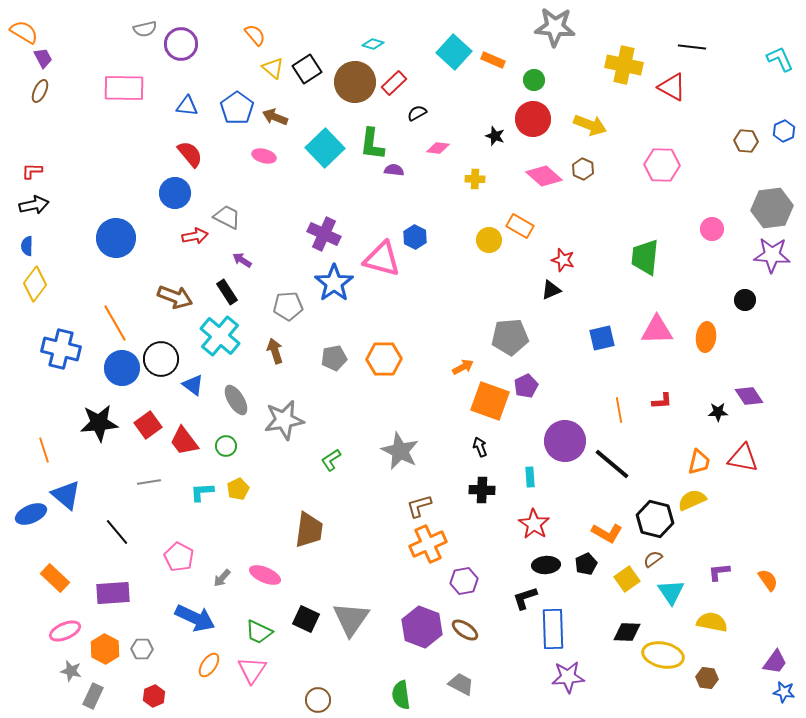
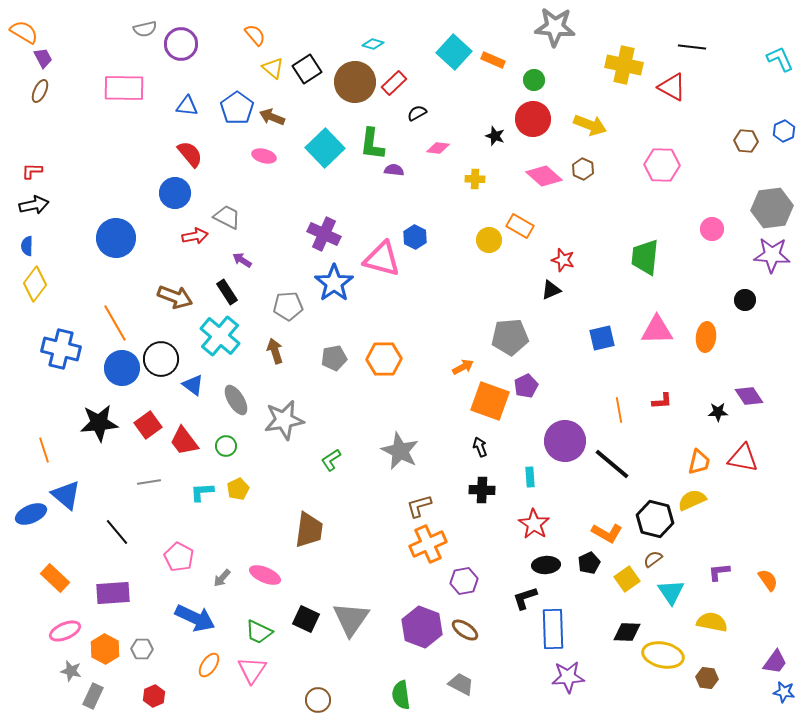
brown arrow at (275, 117): moved 3 px left
black pentagon at (586, 564): moved 3 px right, 1 px up
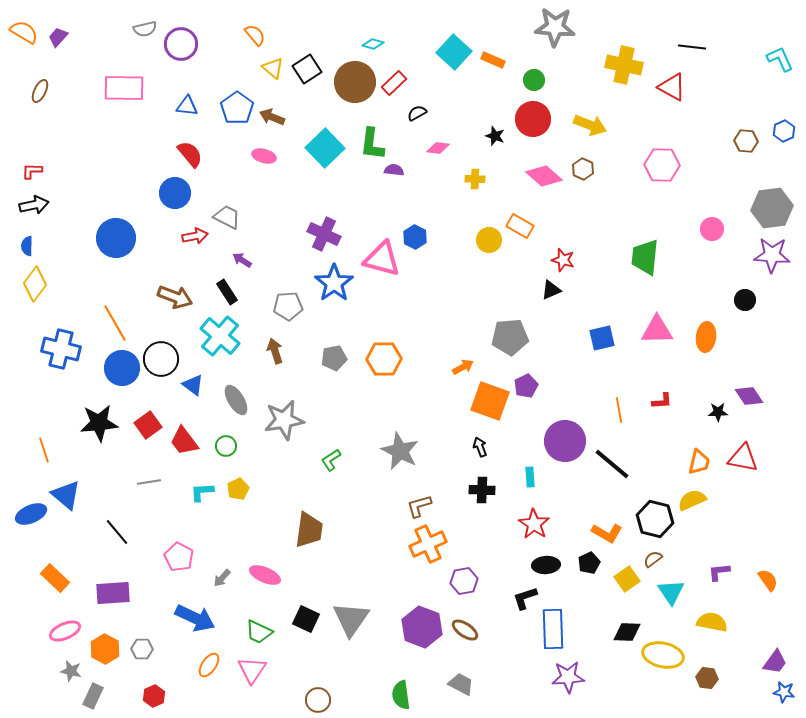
purple trapezoid at (43, 58): moved 15 px right, 21 px up; rotated 110 degrees counterclockwise
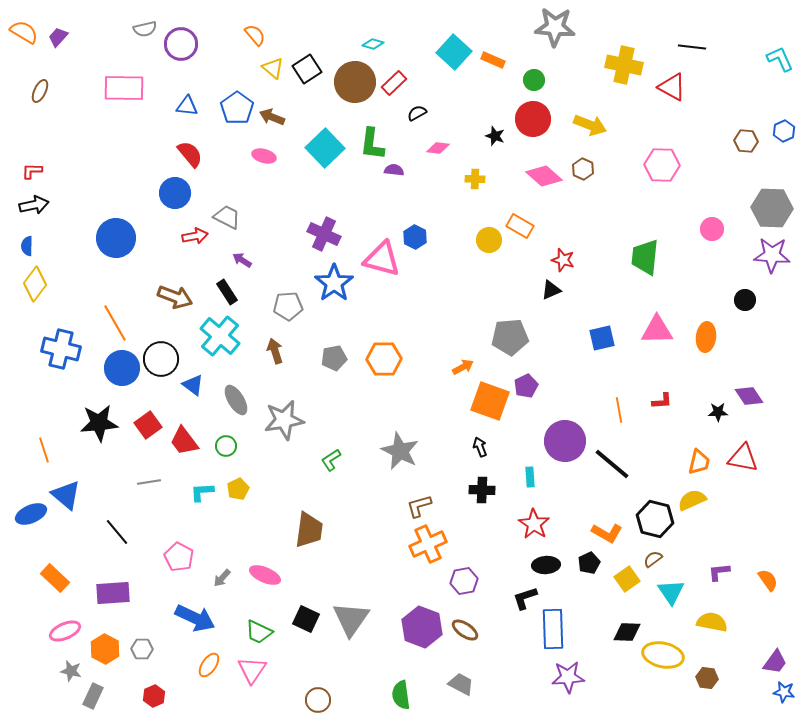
gray hexagon at (772, 208): rotated 9 degrees clockwise
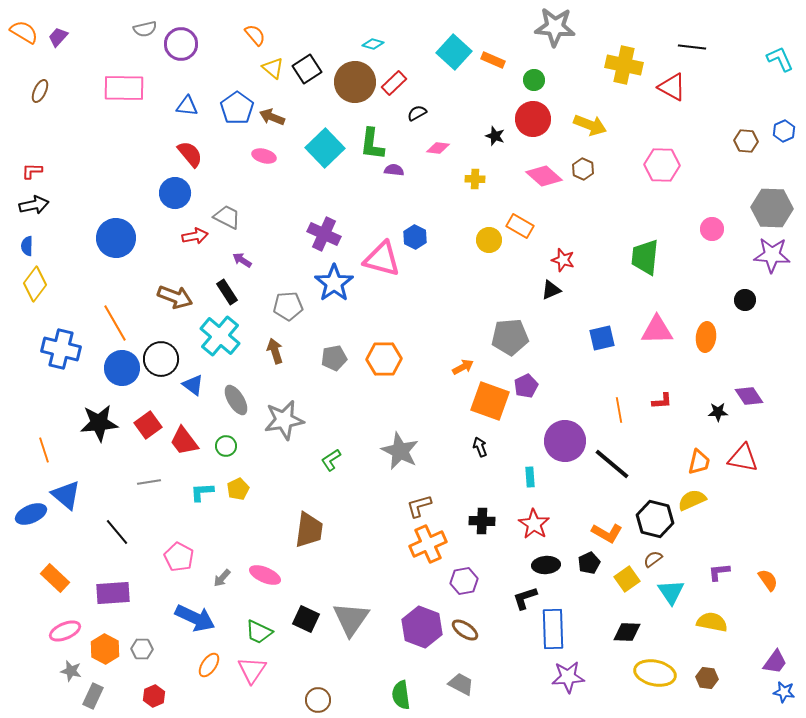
black cross at (482, 490): moved 31 px down
yellow ellipse at (663, 655): moved 8 px left, 18 px down
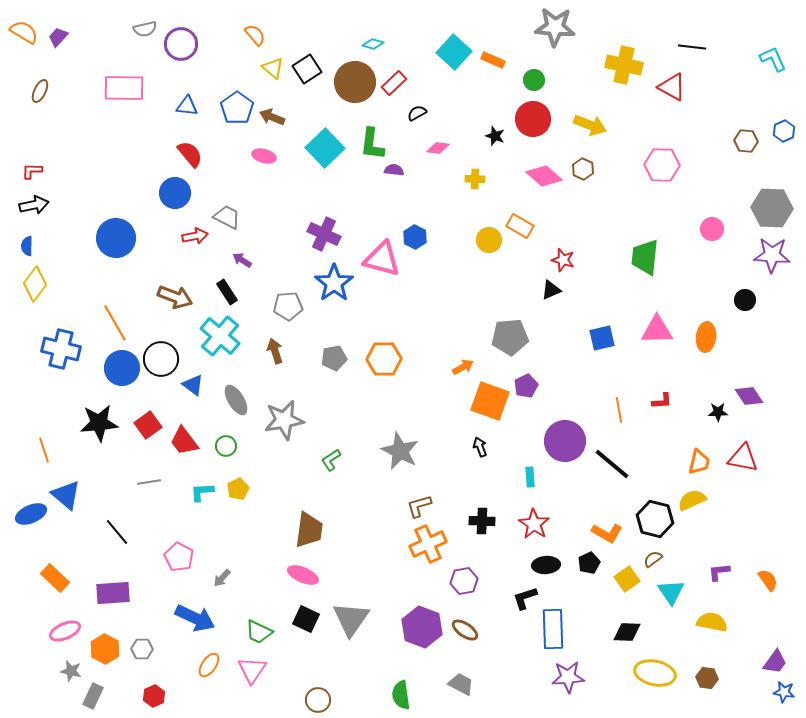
cyan L-shape at (780, 59): moved 7 px left
pink ellipse at (265, 575): moved 38 px right
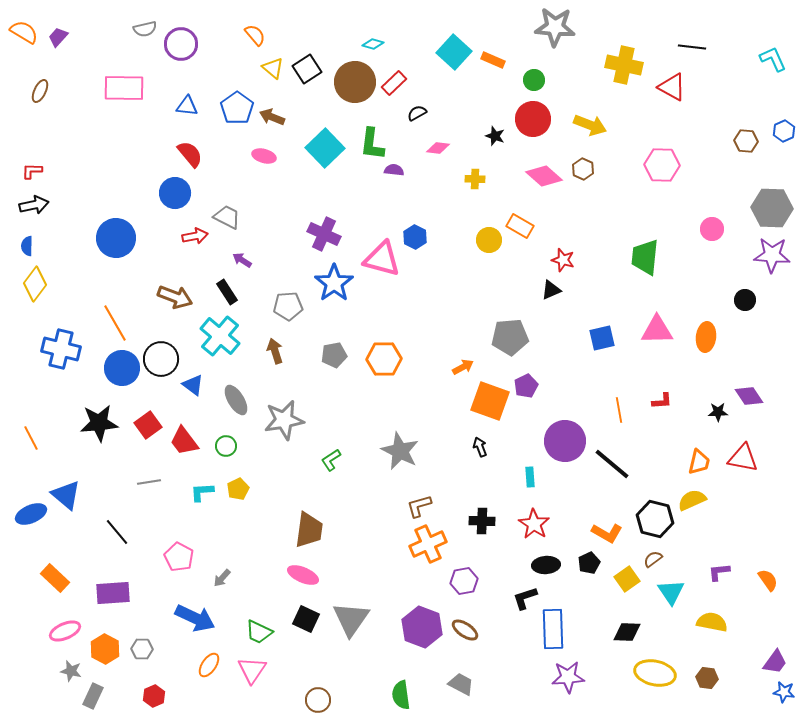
gray pentagon at (334, 358): moved 3 px up
orange line at (44, 450): moved 13 px left, 12 px up; rotated 10 degrees counterclockwise
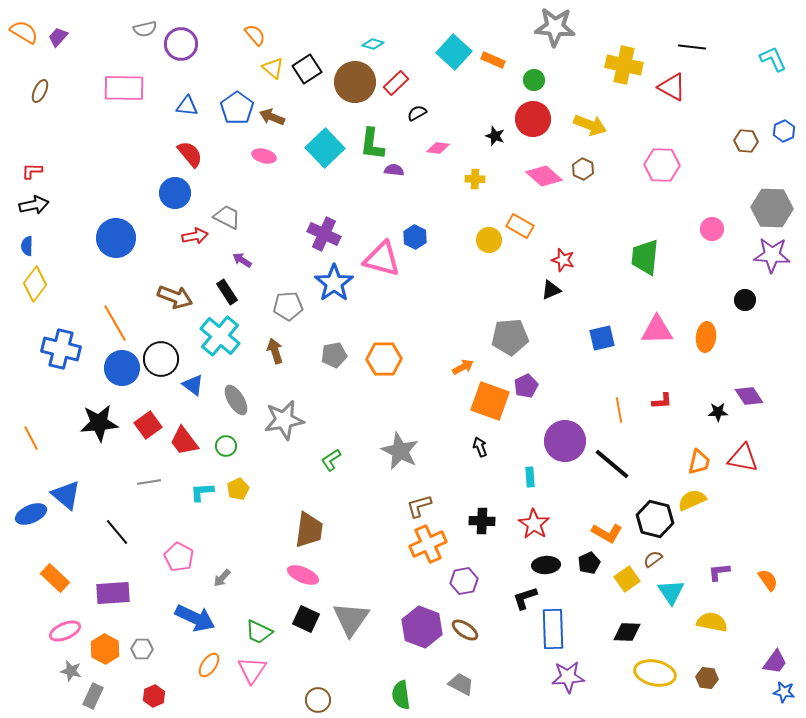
red rectangle at (394, 83): moved 2 px right
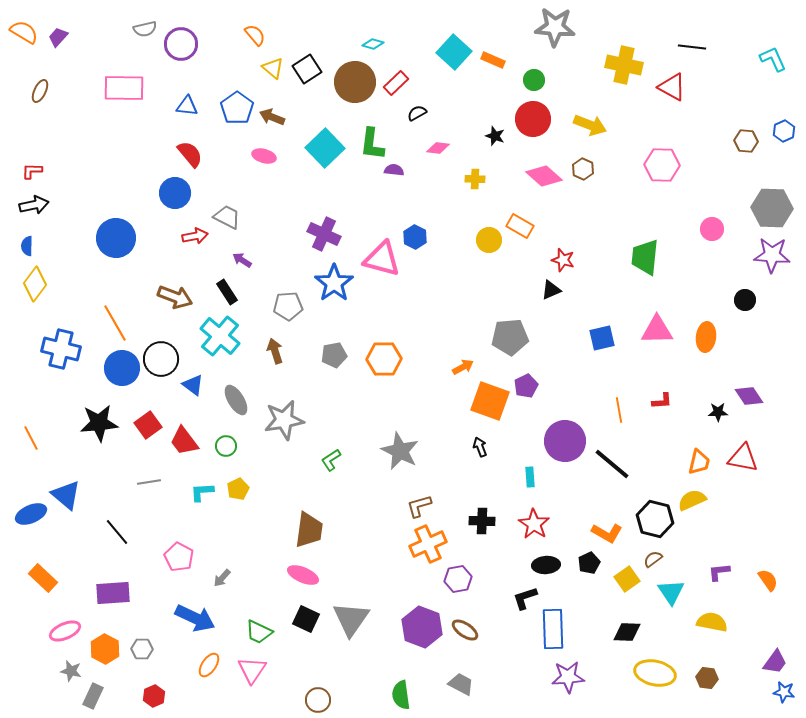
orange rectangle at (55, 578): moved 12 px left
purple hexagon at (464, 581): moved 6 px left, 2 px up
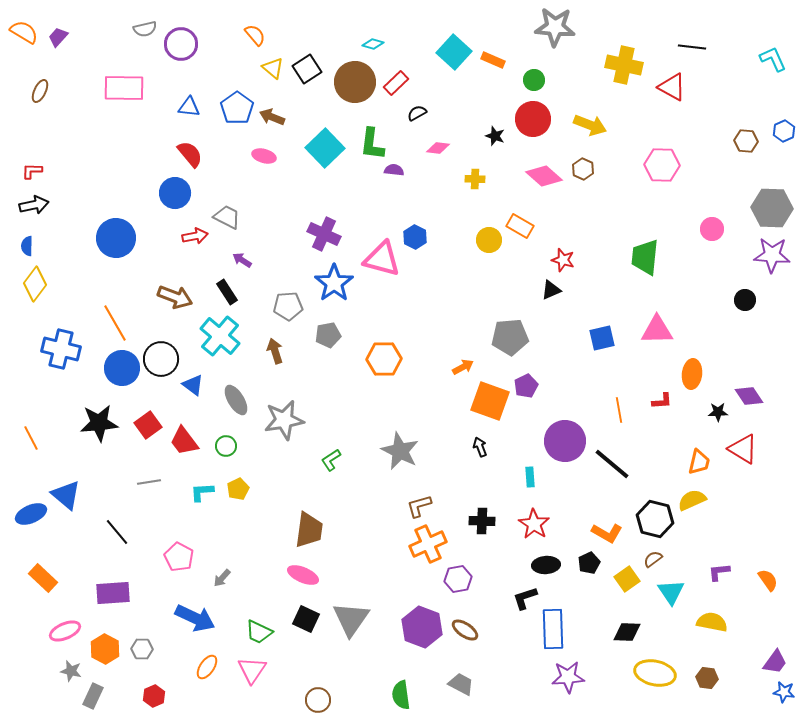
blue triangle at (187, 106): moved 2 px right, 1 px down
orange ellipse at (706, 337): moved 14 px left, 37 px down
gray pentagon at (334, 355): moved 6 px left, 20 px up
red triangle at (743, 458): moved 9 px up; rotated 20 degrees clockwise
orange ellipse at (209, 665): moved 2 px left, 2 px down
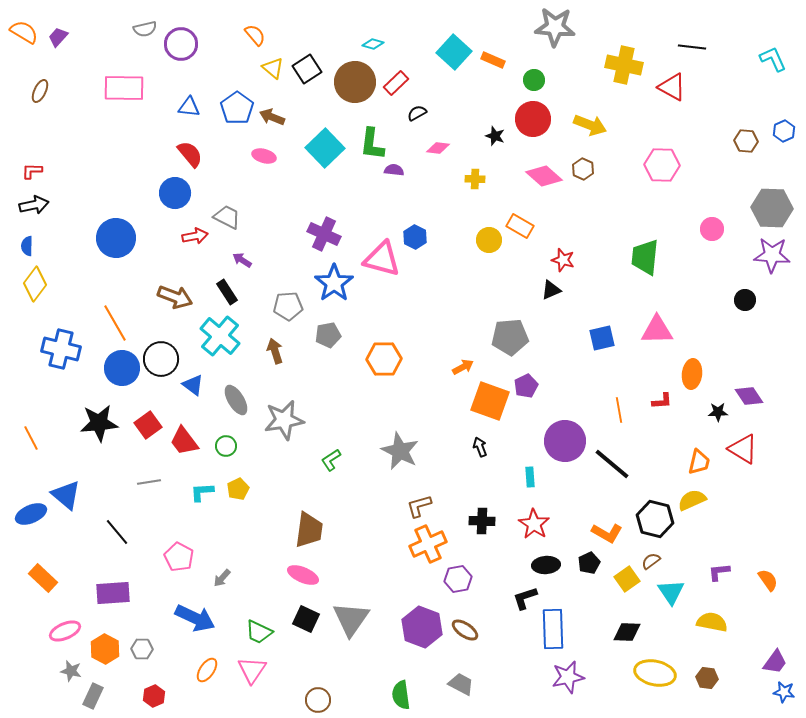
brown semicircle at (653, 559): moved 2 px left, 2 px down
orange ellipse at (207, 667): moved 3 px down
purple star at (568, 677): rotated 8 degrees counterclockwise
